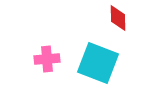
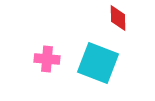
pink cross: rotated 10 degrees clockwise
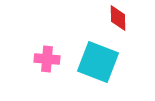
cyan square: moved 1 px up
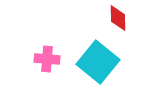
cyan square: rotated 18 degrees clockwise
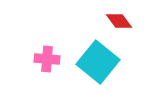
red diamond: moved 1 px right, 3 px down; rotated 36 degrees counterclockwise
